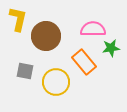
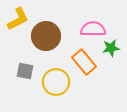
yellow L-shape: rotated 50 degrees clockwise
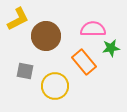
yellow circle: moved 1 px left, 4 px down
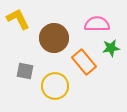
yellow L-shape: rotated 90 degrees counterclockwise
pink semicircle: moved 4 px right, 5 px up
brown circle: moved 8 px right, 2 px down
